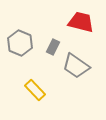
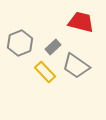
gray hexagon: rotated 15 degrees clockwise
gray rectangle: rotated 21 degrees clockwise
yellow rectangle: moved 10 px right, 18 px up
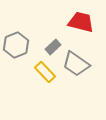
gray hexagon: moved 4 px left, 2 px down
gray trapezoid: moved 2 px up
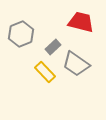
gray hexagon: moved 5 px right, 11 px up
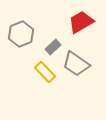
red trapezoid: rotated 44 degrees counterclockwise
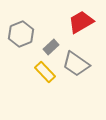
gray rectangle: moved 2 px left
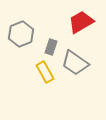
gray rectangle: rotated 28 degrees counterclockwise
gray trapezoid: moved 1 px left, 1 px up
yellow rectangle: rotated 15 degrees clockwise
